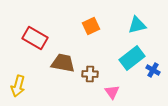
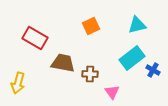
yellow arrow: moved 3 px up
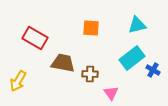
orange square: moved 2 px down; rotated 30 degrees clockwise
yellow arrow: moved 2 px up; rotated 15 degrees clockwise
pink triangle: moved 1 px left, 1 px down
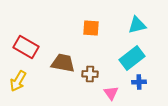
red rectangle: moved 9 px left, 9 px down
blue cross: moved 14 px left, 12 px down; rotated 32 degrees counterclockwise
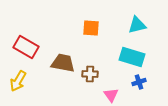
cyan rectangle: moved 1 px up; rotated 55 degrees clockwise
blue cross: rotated 16 degrees counterclockwise
pink triangle: moved 2 px down
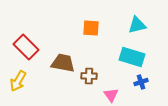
red rectangle: rotated 15 degrees clockwise
brown cross: moved 1 px left, 2 px down
blue cross: moved 2 px right
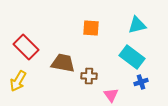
cyan rectangle: rotated 20 degrees clockwise
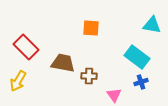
cyan triangle: moved 15 px right; rotated 24 degrees clockwise
cyan rectangle: moved 5 px right
pink triangle: moved 3 px right
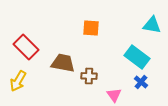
blue cross: rotated 32 degrees counterclockwise
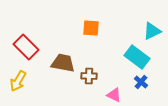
cyan triangle: moved 6 px down; rotated 36 degrees counterclockwise
pink triangle: rotated 28 degrees counterclockwise
